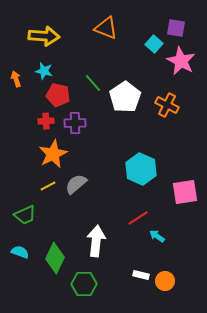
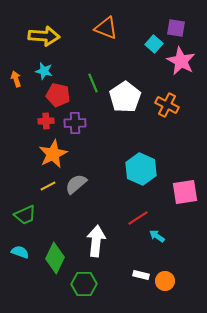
green line: rotated 18 degrees clockwise
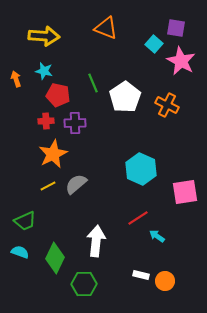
green trapezoid: moved 6 px down
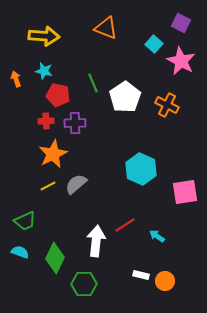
purple square: moved 5 px right, 5 px up; rotated 18 degrees clockwise
red line: moved 13 px left, 7 px down
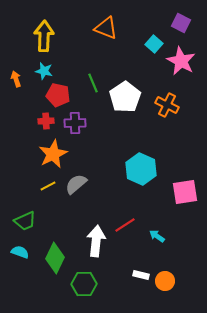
yellow arrow: rotated 92 degrees counterclockwise
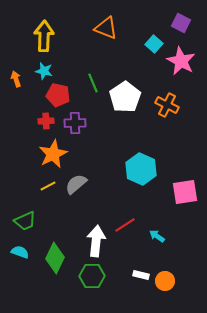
green hexagon: moved 8 px right, 8 px up
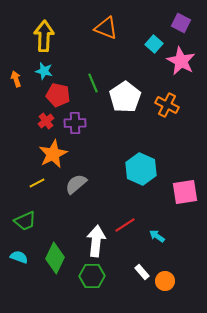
red cross: rotated 35 degrees counterclockwise
yellow line: moved 11 px left, 3 px up
cyan semicircle: moved 1 px left, 5 px down
white rectangle: moved 1 px right, 3 px up; rotated 35 degrees clockwise
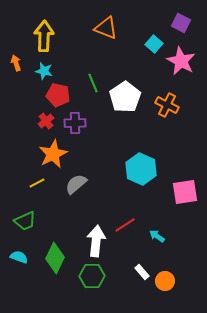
orange arrow: moved 16 px up
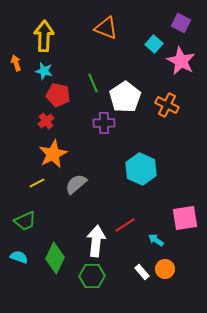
purple cross: moved 29 px right
pink square: moved 26 px down
cyan arrow: moved 1 px left, 4 px down
orange circle: moved 12 px up
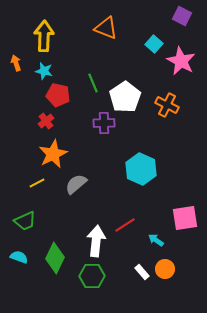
purple square: moved 1 px right, 7 px up
